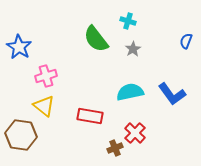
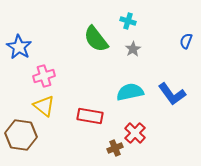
pink cross: moved 2 px left
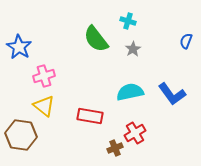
red cross: rotated 15 degrees clockwise
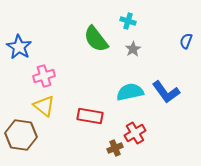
blue L-shape: moved 6 px left, 2 px up
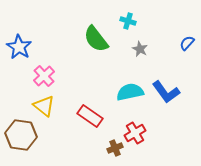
blue semicircle: moved 1 px right, 2 px down; rotated 21 degrees clockwise
gray star: moved 7 px right; rotated 14 degrees counterclockwise
pink cross: rotated 25 degrees counterclockwise
red rectangle: rotated 25 degrees clockwise
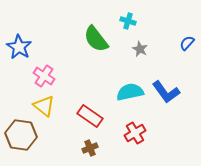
pink cross: rotated 15 degrees counterclockwise
brown cross: moved 25 px left
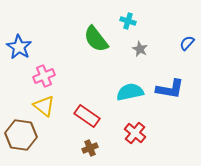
pink cross: rotated 35 degrees clockwise
blue L-shape: moved 4 px right, 3 px up; rotated 44 degrees counterclockwise
red rectangle: moved 3 px left
red cross: rotated 20 degrees counterclockwise
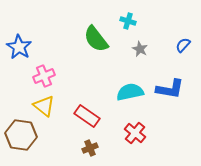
blue semicircle: moved 4 px left, 2 px down
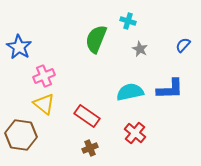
green semicircle: rotated 60 degrees clockwise
blue L-shape: rotated 12 degrees counterclockwise
yellow triangle: moved 2 px up
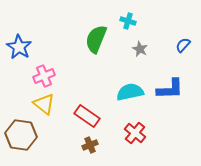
brown cross: moved 3 px up
